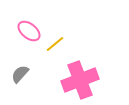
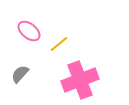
yellow line: moved 4 px right
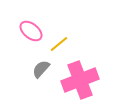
pink ellipse: moved 2 px right
gray semicircle: moved 21 px right, 5 px up
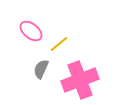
gray semicircle: rotated 18 degrees counterclockwise
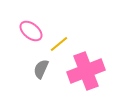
pink cross: moved 6 px right, 9 px up
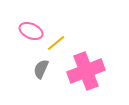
pink ellipse: rotated 15 degrees counterclockwise
yellow line: moved 3 px left, 1 px up
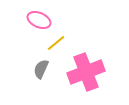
pink ellipse: moved 8 px right, 11 px up
pink cross: moved 1 px down
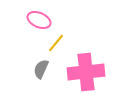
yellow line: rotated 12 degrees counterclockwise
pink cross: rotated 15 degrees clockwise
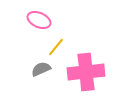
yellow line: moved 4 px down
gray semicircle: rotated 42 degrees clockwise
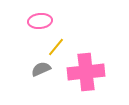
pink ellipse: moved 1 px right, 1 px down; rotated 30 degrees counterclockwise
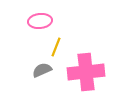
yellow line: rotated 18 degrees counterclockwise
gray semicircle: moved 1 px right, 1 px down
